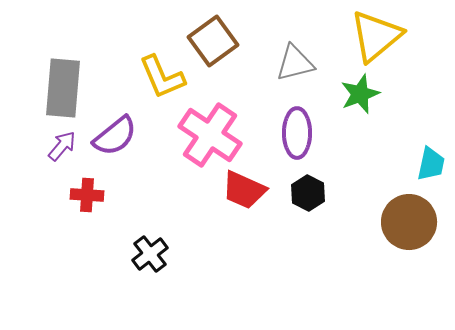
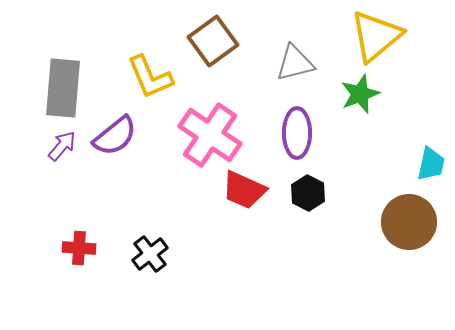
yellow L-shape: moved 12 px left
red cross: moved 8 px left, 53 px down
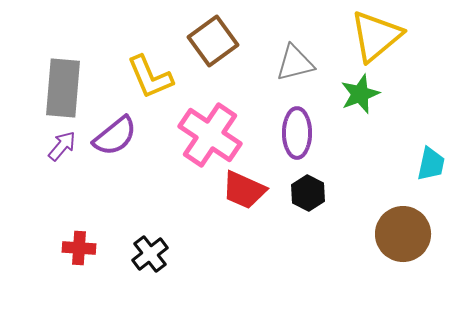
brown circle: moved 6 px left, 12 px down
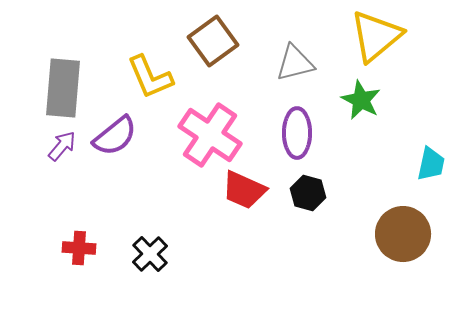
green star: moved 1 px right, 6 px down; rotated 24 degrees counterclockwise
black hexagon: rotated 12 degrees counterclockwise
black cross: rotated 6 degrees counterclockwise
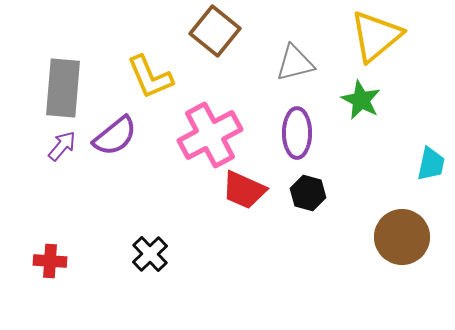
brown square: moved 2 px right, 10 px up; rotated 15 degrees counterclockwise
pink cross: rotated 28 degrees clockwise
brown circle: moved 1 px left, 3 px down
red cross: moved 29 px left, 13 px down
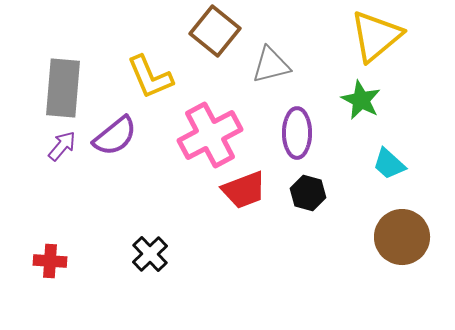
gray triangle: moved 24 px left, 2 px down
cyan trapezoid: moved 42 px left; rotated 120 degrees clockwise
red trapezoid: rotated 45 degrees counterclockwise
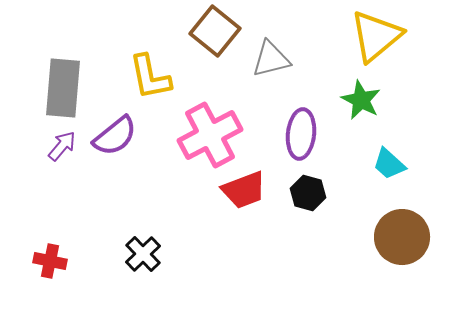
gray triangle: moved 6 px up
yellow L-shape: rotated 12 degrees clockwise
purple ellipse: moved 4 px right, 1 px down; rotated 6 degrees clockwise
black cross: moved 7 px left
red cross: rotated 8 degrees clockwise
